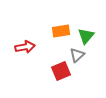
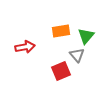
gray triangle: rotated 28 degrees counterclockwise
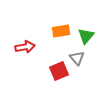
gray triangle: moved 3 px down
red square: moved 2 px left
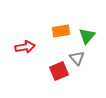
green triangle: moved 1 px right
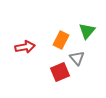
orange rectangle: moved 9 px down; rotated 54 degrees counterclockwise
green triangle: moved 5 px up
red square: moved 1 px right, 1 px down
